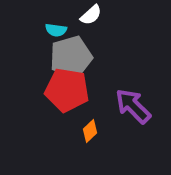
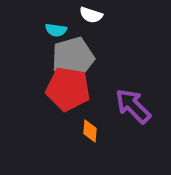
white semicircle: rotated 60 degrees clockwise
gray pentagon: moved 2 px right, 1 px down
red pentagon: moved 1 px right, 1 px up
orange diamond: rotated 40 degrees counterclockwise
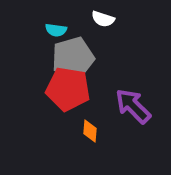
white semicircle: moved 12 px right, 4 px down
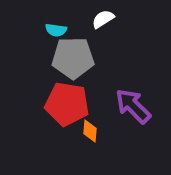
white semicircle: rotated 130 degrees clockwise
gray pentagon: rotated 15 degrees clockwise
red pentagon: moved 1 px left, 15 px down
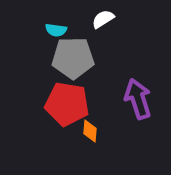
purple arrow: moved 5 px right, 7 px up; rotated 27 degrees clockwise
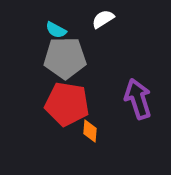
cyan semicircle: rotated 20 degrees clockwise
gray pentagon: moved 8 px left
